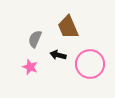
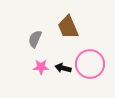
black arrow: moved 5 px right, 13 px down
pink star: moved 11 px right; rotated 21 degrees counterclockwise
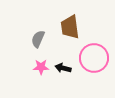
brown trapezoid: moved 2 px right; rotated 15 degrees clockwise
gray semicircle: moved 3 px right
pink circle: moved 4 px right, 6 px up
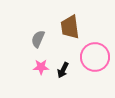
pink circle: moved 1 px right, 1 px up
black arrow: moved 2 px down; rotated 77 degrees counterclockwise
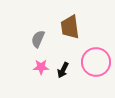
pink circle: moved 1 px right, 5 px down
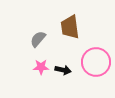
gray semicircle: rotated 18 degrees clockwise
black arrow: rotated 105 degrees counterclockwise
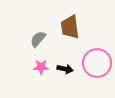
pink circle: moved 1 px right, 1 px down
black arrow: moved 2 px right, 1 px up
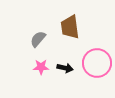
black arrow: moved 1 px up
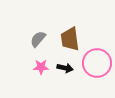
brown trapezoid: moved 12 px down
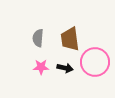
gray semicircle: moved 1 px up; rotated 36 degrees counterclockwise
pink circle: moved 2 px left, 1 px up
